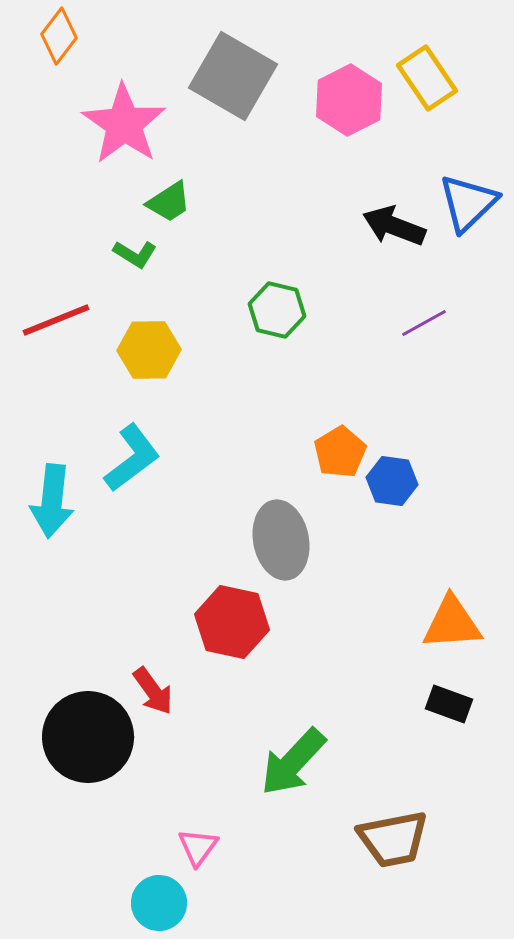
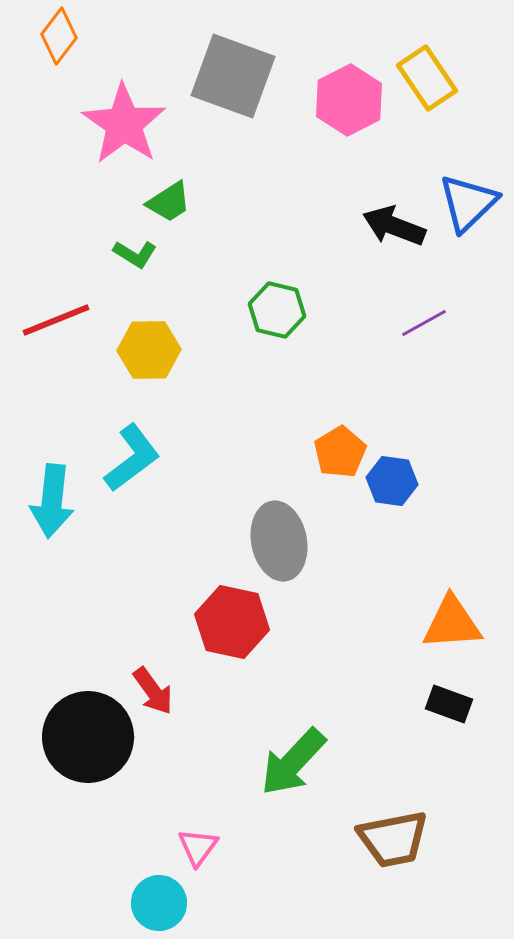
gray square: rotated 10 degrees counterclockwise
gray ellipse: moved 2 px left, 1 px down
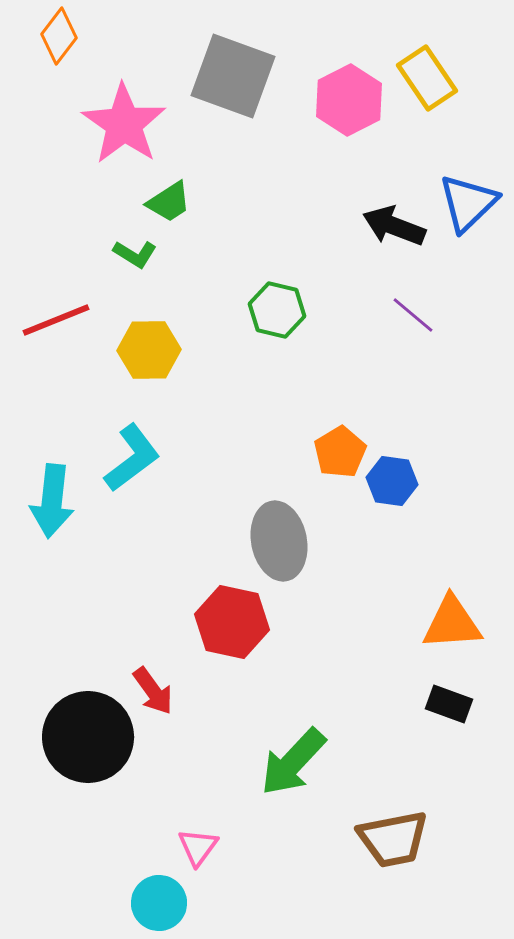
purple line: moved 11 px left, 8 px up; rotated 69 degrees clockwise
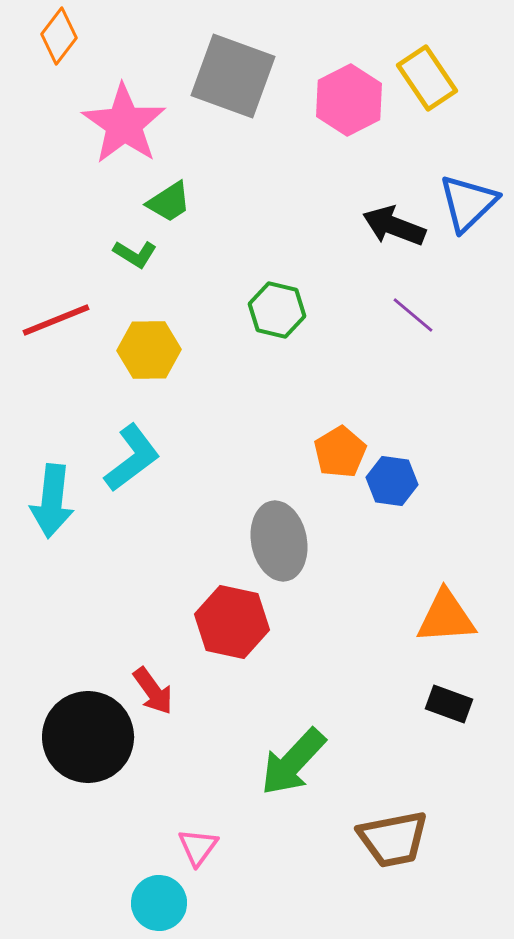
orange triangle: moved 6 px left, 6 px up
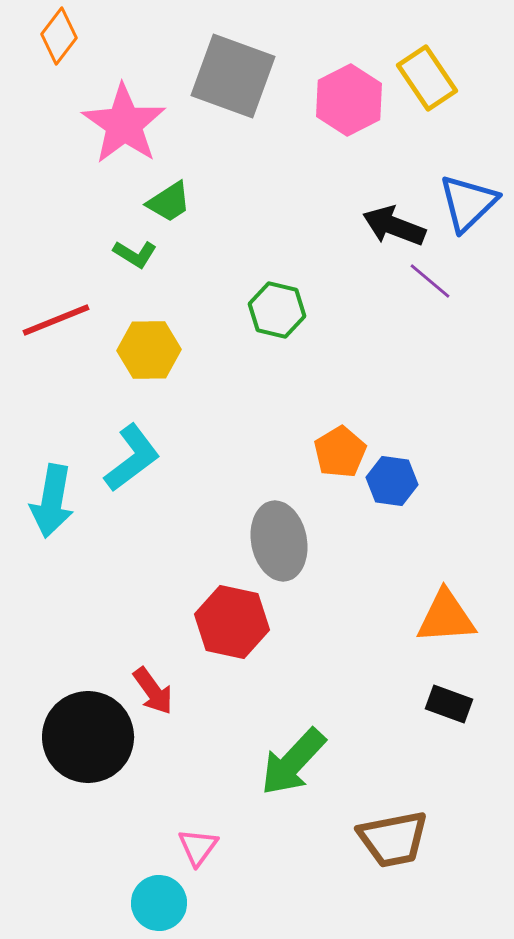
purple line: moved 17 px right, 34 px up
cyan arrow: rotated 4 degrees clockwise
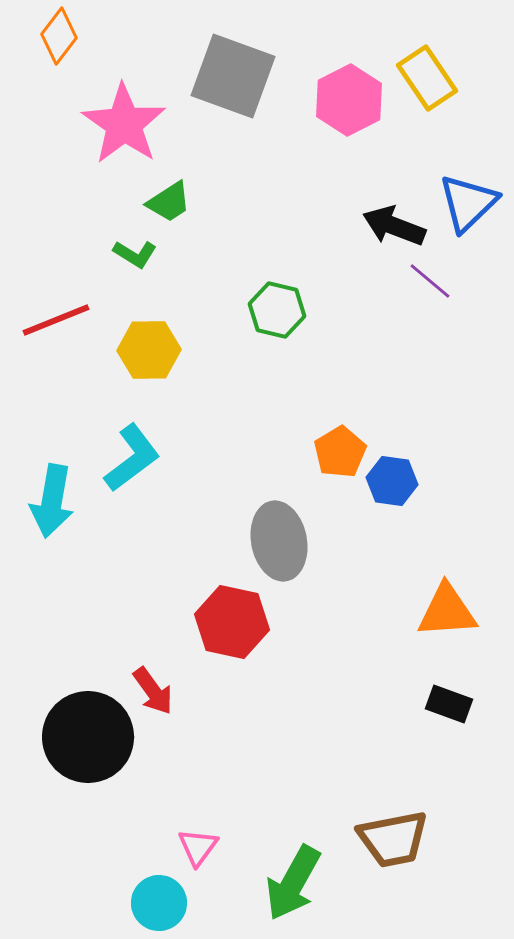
orange triangle: moved 1 px right, 6 px up
green arrow: moved 121 px down; rotated 14 degrees counterclockwise
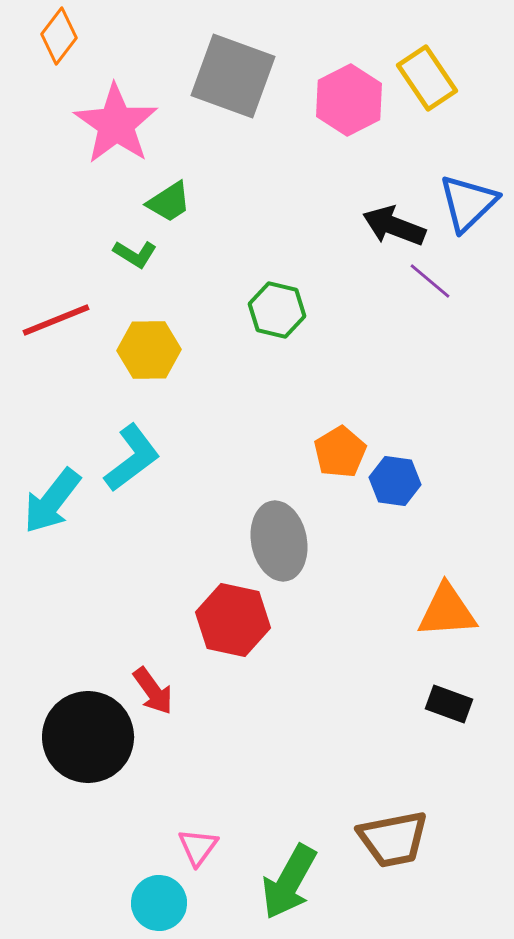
pink star: moved 8 px left
blue hexagon: moved 3 px right
cyan arrow: rotated 28 degrees clockwise
red hexagon: moved 1 px right, 2 px up
green arrow: moved 4 px left, 1 px up
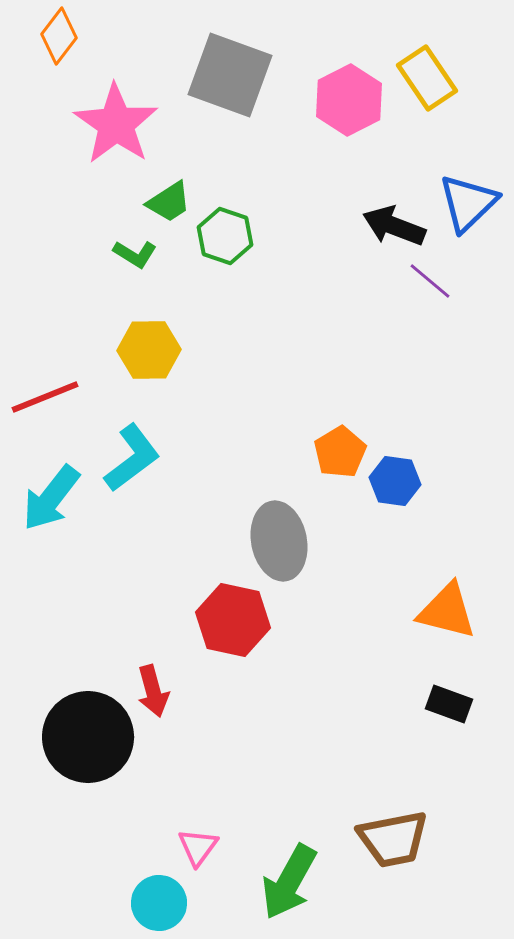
gray square: moved 3 px left, 1 px up
green hexagon: moved 52 px left, 74 px up; rotated 6 degrees clockwise
red line: moved 11 px left, 77 px down
cyan arrow: moved 1 px left, 3 px up
orange triangle: rotated 18 degrees clockwise
red arrow: rotated 21 degrees clockwise
